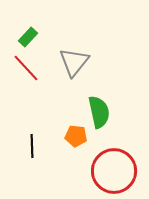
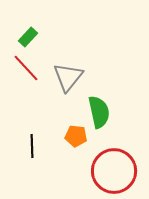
gray triangle: moved 6 px left, 15 px down
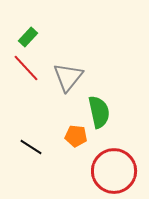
black line: moved 1 px left, 1 px down; rotated 55 degrees counterclockwise
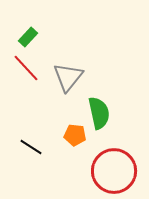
green semicircle: moved 1 px down
orange pentagon: moved 1 px left, 1 px up
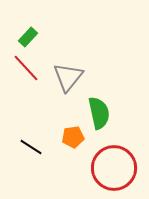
orange pentagon: moved 2 px left, 2 px down; rotated 15 degrees counterclockwise
red circle: moved 3 px up
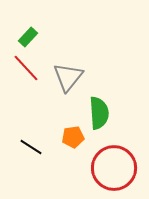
green semicircle: rotated 8 degrees clockwise
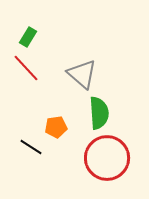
green rectangle: rotated 12 degrees counterclockwise
gray triangle: moved 14 px right, 3 px up; rotated 28 degrees counterclockwise
orange pentagon: moved 17 px left, 10 px up
red circle: moved 7 px left, 10 px up
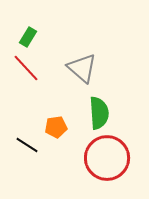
gray triangle: moved 6 px up
black line: moved 4 px left, 2 px up
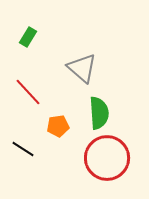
red line: moved 2 px right, 24 px down
orange pentagon: moved 2 px right, 1 px up
black line: moved 4 px left, 4 px down
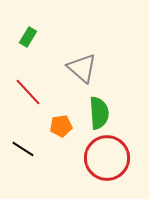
orange pentagon: moved 3 px right
